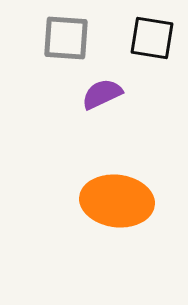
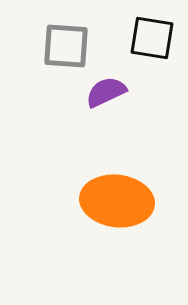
gray square: moved 8 px down
purple semicircle: moved 4 px right, 2 px up
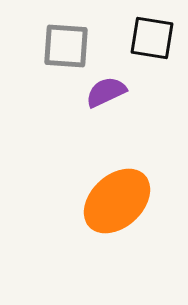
orange ellipse: rotated 50 degrees counterclockwise
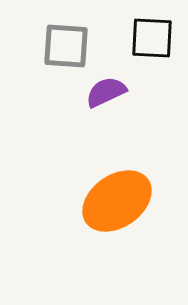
black square: rotated 6 degrees counterclockwise
orange ellipse: rotated 8 degrees clockwise
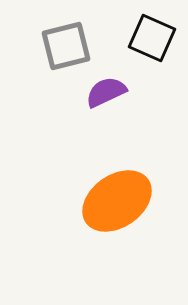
black square: rotated 21 degrees clockwise
gray square: rotated 18 degrees counterclockwise
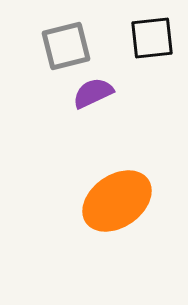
black square: rotated 30 degrees counterclockwise
purple semicircle: moved 13 px left, 1 px down
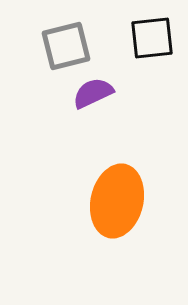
orange ellipse: rotated 42 degrees counterclockwise
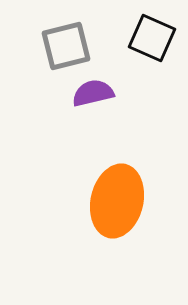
black square: rotated 30 degrees clockwise
purple semicircle: rotated 12 degrees clockwise
